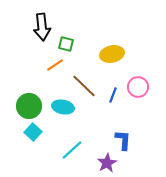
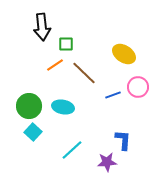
green square: rotated 14 degrees counterclockwise
yellow ellipse: moved 12 px right; rotated 45 degrees clockwise
brown line: moved 13 px up
blue line: rotated 49 degrees clockwise
purple star: moved 1 px up; rotated 24 degrees clockwise
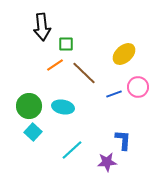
yellow ellipse: rotated 75 degrees counterclockwise
blue line: moved 1 px right, 1 px up
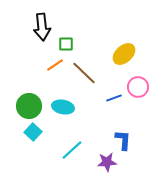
blue line: moved 4 px down
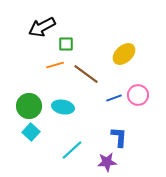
black arrow: rotated 68 degrees clockwise
orange line: rotated 18 degrees clockwise
brown line: moved 2 px right, 1 px down; rotated 8 degrees counterclockwise
pink circle: moved 8 px down
cyan square: moved 2 px left
blue L-shape: moved 4 px left, 3 px up
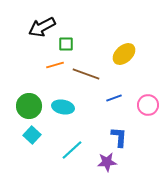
brown line: rotated 16 degrees counterclockwise
pink circle: moved 10 px right, 10 px down
cyan square: moved 1 px right, 3 px down
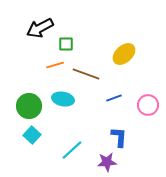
black arrow: moved 2 px left, 1 px down
cyan ellipse: moved 8 px up
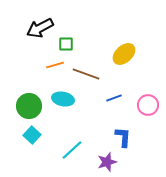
blue L-shape: moved 4 px right
purple star: rotated 12 degrees counterclockwise
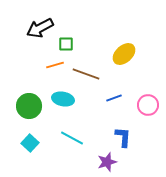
cyan square: moved 2 px left, 8 px down
cyan line: moved 12 px up; rotated 70 degrees clockwise
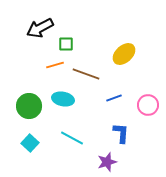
blue L-shape: moved 2 px left, 4 px up
